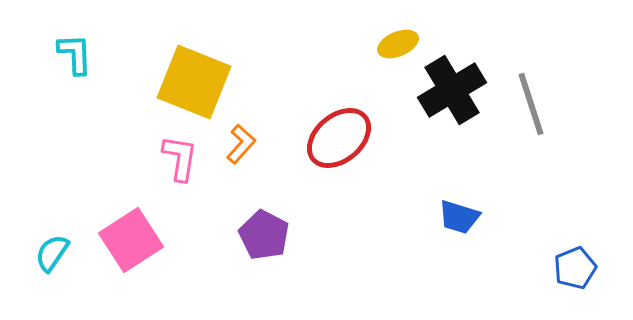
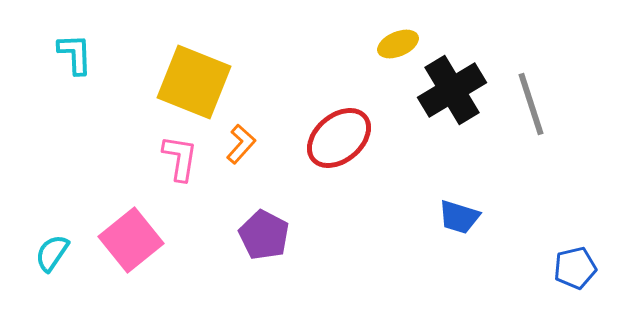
pink square: rotated 6 degrees counterclockwise
blue pentagon: rotated 9 degrees clockwise
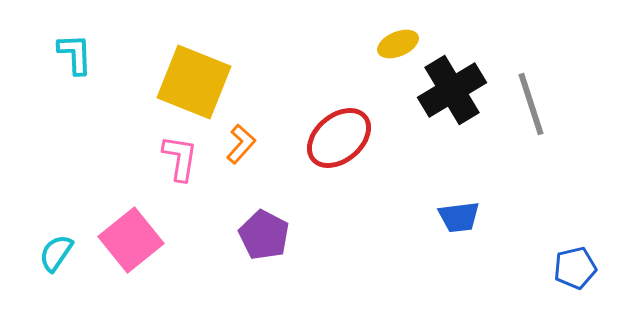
blue trapezoid: rotated 24 degrees counterclockwise
cyan semicircle: moved 4 px right
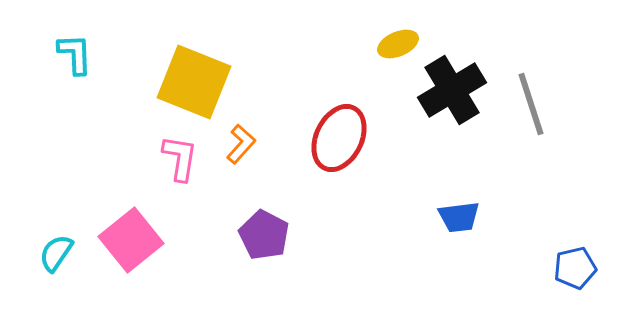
red ellipse: rotated 24 degrees counterclockwise
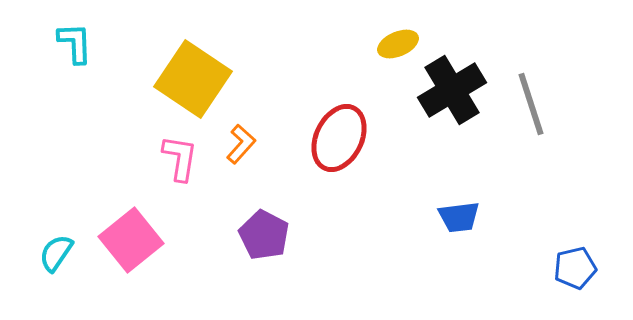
cyan L-shape: moved 11 px up
yellow square: moved 1 px left, 3 px up; rotated 12 degrees clockwise
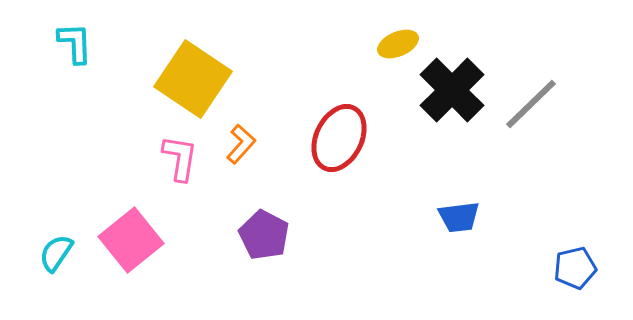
black cross: rotated 14 degrees counterclockwise
gray line: rotated 64 degrees clockwise
